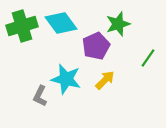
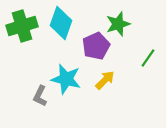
cyan diamond: rotated 56 degrees clockwise
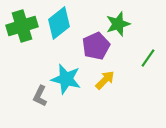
cyan diamond: moved 2 px left; rotated 32 degrees clockwise
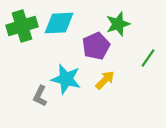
cyan diamond: rotated 36 degrees clockwise
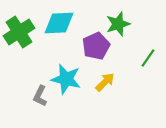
green cross: moved 3 px left, 6 px down; rotated 16 degrees counterclockwise
yellow arrow: moved 2 px down
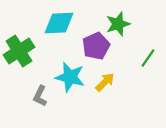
green cross: moved 19 px down
cyan star: moved 4 px right, 2 px up
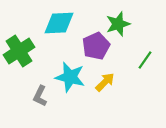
green line: moved 3 px left, 2 px down
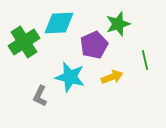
purple pentagon: moved 2 px left, 1 px up
green cross: moved 5 px right, 9 px up
green line: rotated 48 degrees counterclockwise
yellow arrow: moved 7 px right, 5 px up; rotated 25 degrees clockwise
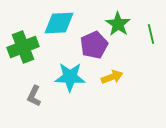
green star: rotated 20 degrees counterclockwise
green cross: moved 1 px left, 5 px down; rotated 12 degrees clockwise
green line: moved 6 px right, 26 px up
cyan star: rotated 12 degrees counterclockwise
gray L-shape: moved 6 px left
